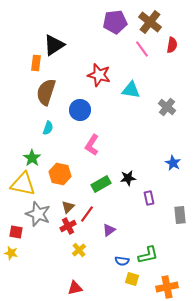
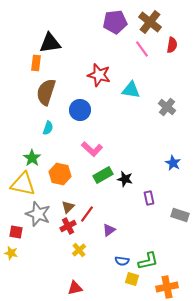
black triangle: moved 4 px left, 2 px up; rotated 25 degrees clockwise
pink L-shape: moved 4 px down; rotated 80 degrees counterclockwise
black star: moved 3 px left, 1 px down; rotated 21 degrees clockwise
green rectangle: moved 2 px right, 9 px up
gray rectangle: rotated 66 degrees counterclockwise
green L-shape: moved 6 px down
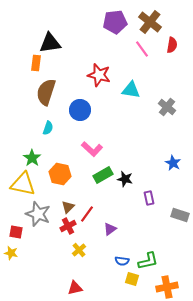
purple triangle: moved 1 px right, 1 px up
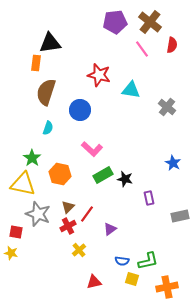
gray rectangle: moved 1 px down; rotated 30 degrees counterclockwise
red triangle: moved 19 px right, 6 px up
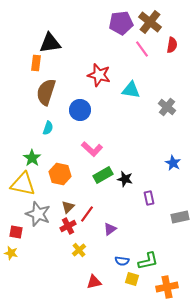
purple pentagon: moved 6 px right, 1 px down
gray rectangle: moved 1 px down
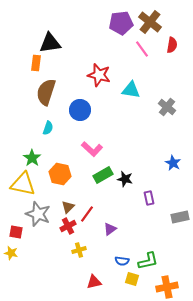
yellow cross: rotated 24 degrees clockwise
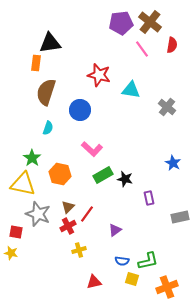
purple triangle: moved 5 px right, 1 px down
orange cross: rotated 10 degrees counterclockwise
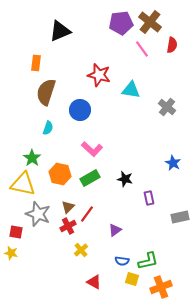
black triangle: moved 10 px right, 12 px up; rotated 15 degrees counterclockwise
green rectangle: moved 13 px left, 3 px down
yellow cross: moved 2 px right; rotated 24 degrees counterclockwise
red triangle: rotated 42 degrees clockwise
orange cross: moved 6 px left
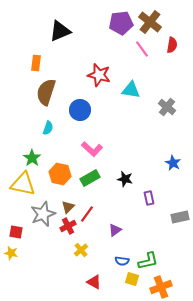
gray star: moved 5 px right; rotated 30 degrees clockwise
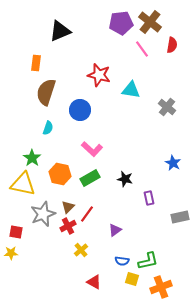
yellow star: rotated 16 degrees counterclockwise
